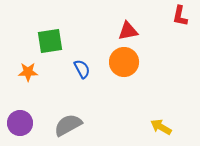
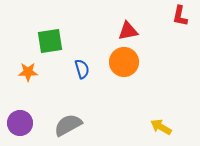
blue semicircle: rotated 12 degrees clockwise
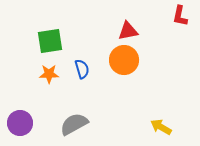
orange circle: moved 2 px up
orange star: moved 21 px right, 2 px down
gray semicircle: moved 6 px right, 1 px up
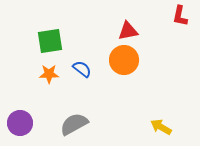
blue semicircle: rotated 36 degrees counterclockwise
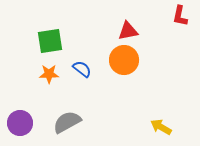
gray semicircle: moved 7 px left, 2 px up
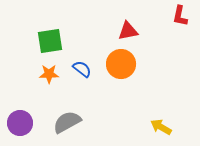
orange circle: moved 3 px left, 4 px down
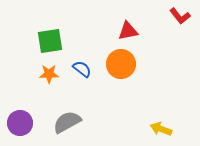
red L-shape: rotated 50 degrees counterclockwise
yellow arrow: moved 2 px down; rotated 10 degrees counterclockwise
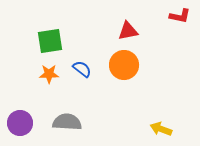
red L-shape: rotated 40 degrees counterclockwise
orange circle: moved 3 px right, 1 px down
gray semicircle: rotated 32 degrees clockwise
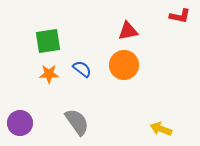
green square: moved 2 px left
gray semicircle: moved 10 px right; rotated 52 degrees clockwise
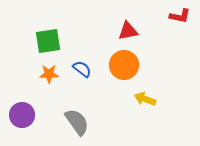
purple circle: moved 2 px right, 8 px up
yellow arrow: moved 16 px left, 30 px up
